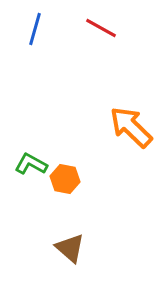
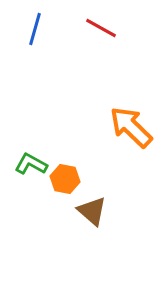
brown triangle: moved 22 px right, 37 px up
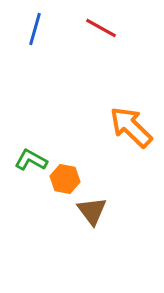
green L-shape: moved 4 px up
brown triangle: rotated 12 degrees clockwise
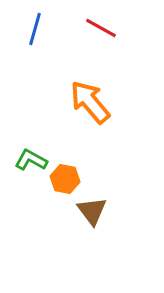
orange arrow: moved 41 px left, 25 px up; rotated 6 degrees clockwise
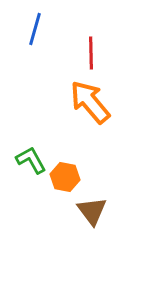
red line: moved 10 px left, 25 px down; rotated 60 degrees clockwise
green L-shape: rotated 32 degrees clockwise
orange hexagon: moved 2 px up
